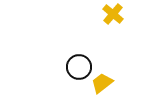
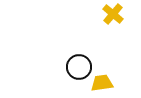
yellow trapezoid: rotated 30 degrees clockwise
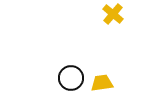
black circle: moved 8 px left, 11 px down
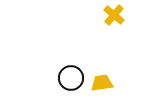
yellow cross: moved 1 px right, 1 px down
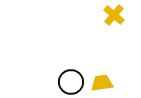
black circle: moved 4 px down
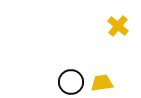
yellow cross: moved 4 px right, 11 px down
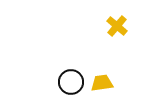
yellow cross: moved 1 px left
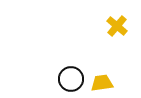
black circle: moved 3 px up
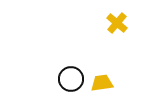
yellow cross: moved 3 px up
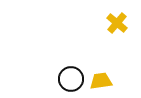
yellow trapezoid: moved 1 px left, 2 px up
